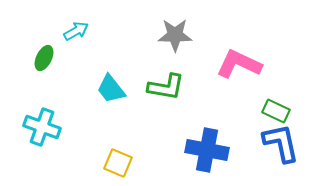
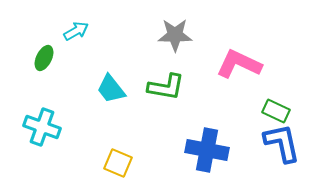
blue L-shape: moved 1 px right
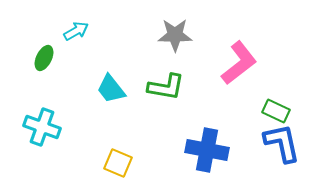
pink L-shape: moved 1 px up; rotated 117 degrees clockwise
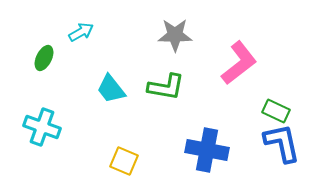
cyan arrow: moved 5 px right, 1 px down
yellow square: moved 6 px right, 2 px up
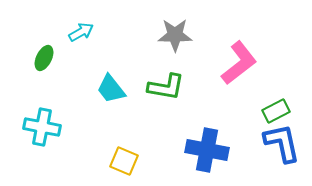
green rectangle: rotated 52 degrees counterclockwise
cyan cross: rotated 9 degrees counterclockwise
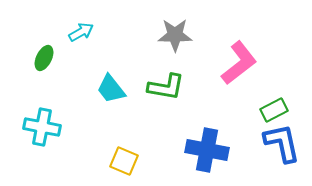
green rectangle: moved 2 px left, 1 px up
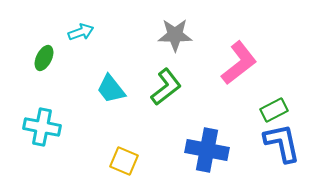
cyan arrow: rotated 10 degrees clockwise
green L-shape: rotated 48 degrees counterclockwise
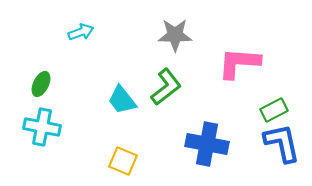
green ellipse: moved 3 px left, 26 px down
pink L-shape: rotated 138 degrees counterclockwise
cyan trapezoid: moved 11 px right, 11 px down
blue cross: moved 6 px up
yellow square: moved 1 px left
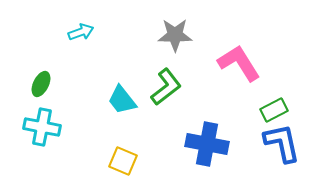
pink L-shape: rotated 54 degrees clockwise
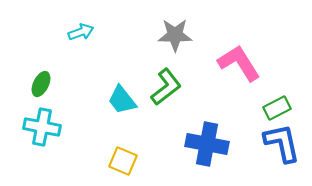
green rectangle: moved 3 px right, 2 px up
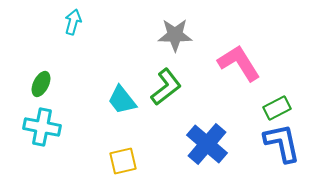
cyan arrow: moved 8 px left, 10 px up; rotated 55 degrees counterclockwise
blue cross: rotated 30 degrees clockwise
yellow square: rotated 36 degrees counterclockwise
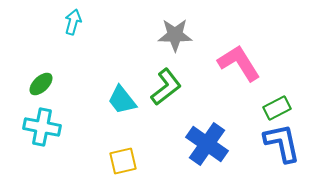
green ellipse: rotated 20 degrees clockwise
blue cross: rotated 6 degrees counterclockwise
